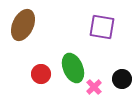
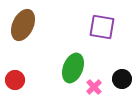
green ellipse: rotated 44 degrees clockwise
red circle: moved 26 px left, 6 px down
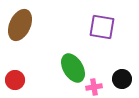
brown ellipse: moved 3 px left
green ellipse: rotated 52 degrees counterclockwise
pink cross: rotated 35 degrees clockwise
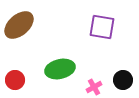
brown ellipse: moved 1 px left; rotated 24 degrees clockwise
green ellipse: moved 13 px left, 1 px down; rotated 72 degrees counterclockwise
black circle: moved 1 px right, 1 px down
pink cross: rotated 21 degrees counterclockwise
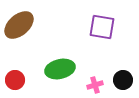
pink cross: moved 1 px right, 2 px up; rotated 14 degrees clockwise
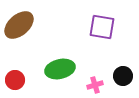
black circle: moved 4 px up
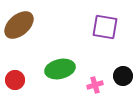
purple square: moved 3 px right
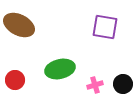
brown ellipse: rotated 68 degrees clockwise
black circle: moved 8 px down
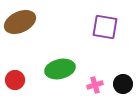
brown ellipse: moved 1 px right, 3 px up; rotated 52 degrees counterclockwise
